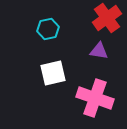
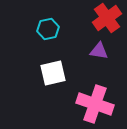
pink cross: moved 6 px down
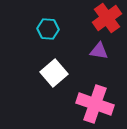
cyan hexagon: rotated 15 degrees clockwise
white square: moved 1 px right; rotated 28 degrees counterclockwise
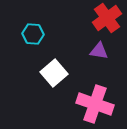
cyan hexagon: moved 15 px left, 5 px down
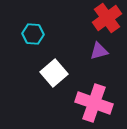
purple triangle: rotated 24 degrees counterclockwise
pink cross: moved 1 px left, 1 px up
